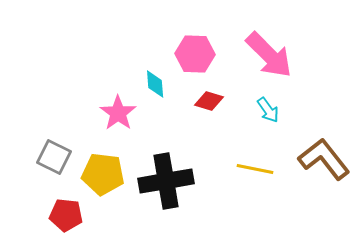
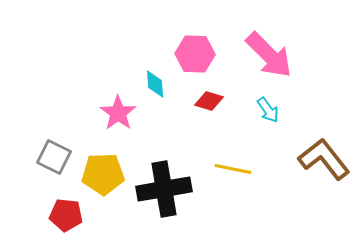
yellow line: moved 22 px left
yellow pentagon: rotated 9 degrees counterclockwise
black cross: moved 2 px left, 8 px down
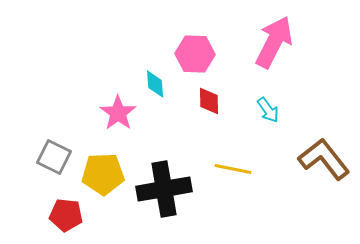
pink arrow: moved 5 px right, 13 px up; rotated 108 degrees counterclockwise
red diamond: rotated 72 degrees clockwise
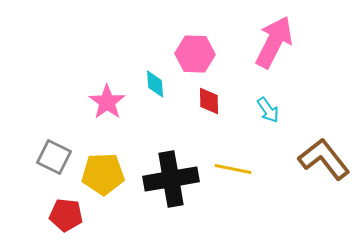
pink star: moved 11 px left, 11 px up
black cross: moved 7 px right, 10 px up
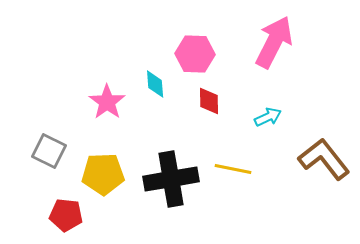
cyan arrow: moved 7 px down; rotated 80 degrees counterclockwise
gray square: moved 5 px left, 6 px up
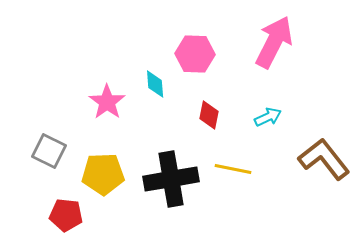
red diamond: moved 14 px down; rotated 12 degrees clockwise
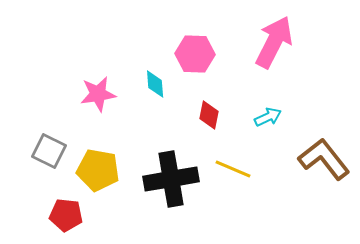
pink star: moved 9 px left, 8 px up; rotated 27 degrees clockwise
yellow line: rotated 12 degrees clockwise
yellow pentagon: moved 5 px left, 4 px up; rotated 12 degrees clockwise
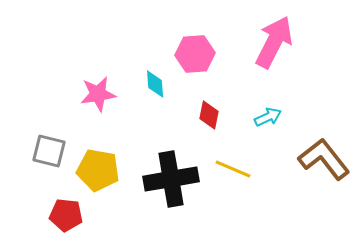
pink hexagon: rotated 6 degrees counterclockwise
gray square: rotated 12 degrees counterclockwise
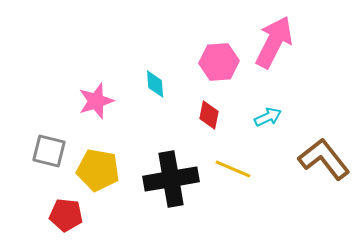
pink hexagon: moved 24 px right, 8 px down
pink star: moved 2 px left, 7 px down; rotated 9 degrees counterclockwise
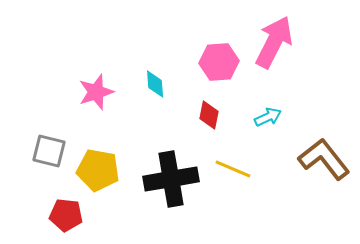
pink star: moved 9 px up
